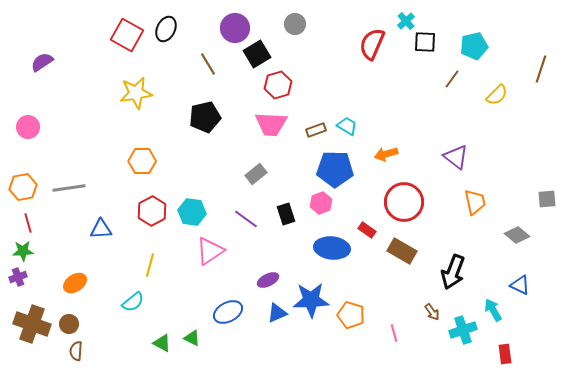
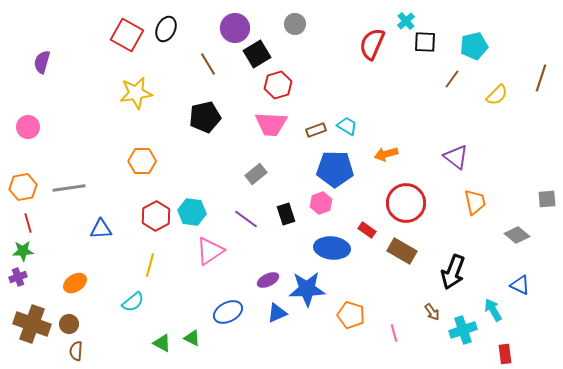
purple semicircle at (42, 62): rotated 40 degrees counterclockwise
brown line at (541, 69): moved 9 px down
red circle at (404, 202): moved 2 px right, 1 px down
red hexagon at (152, 211): moved 4 px right, 5 px down
blue star at (311, 300): moved 4 px left, 11 px up
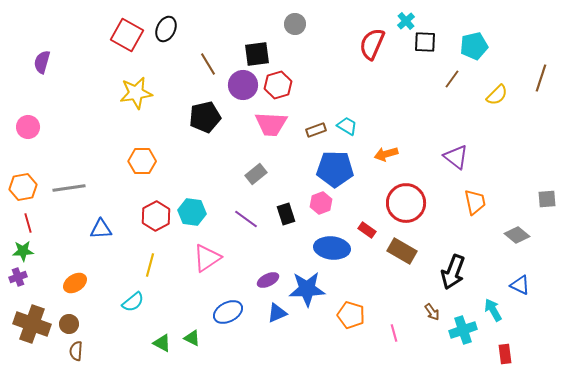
purple circle at (235, 28): moved 8 px right, 57 px down
black square at (257, 54): rotated 24 degrees clockwise
pink triangle at (210, 251): moved 3 px left, 7 px down
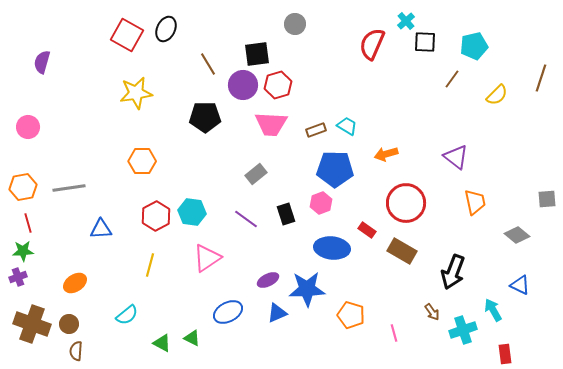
black pentagon at (205, 117): rotated 12 degrees clockwise
cyan semicircle at (133, 302): moved 6 px left, 13 px down
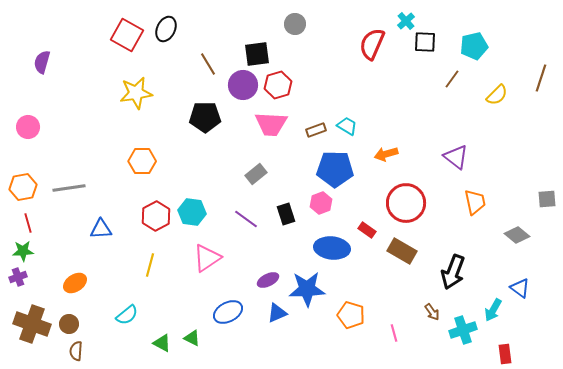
blue triangle at (520, 285): moved 3 px down; rotated 10 degrees clockwise
cyan arrow at (493, 310): rotated 120 degrees counterclockwise
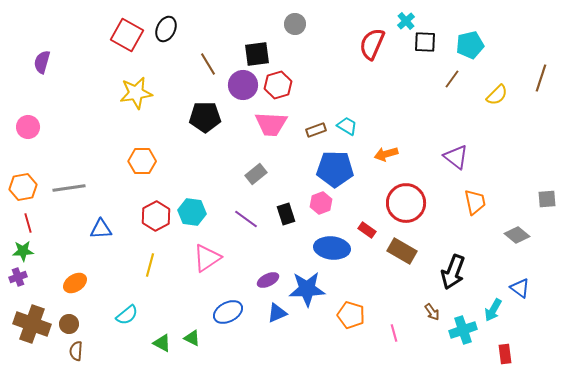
cyan pentagon at (474, 46): moved 4 px left, 1 px up
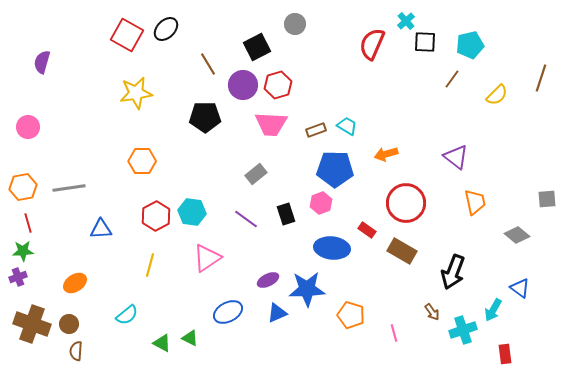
black ellipse at (166, 29): rotated 20 degrees clockwise
black square at (257, 54): moved 7 px up; rotated 20 degrees counterclockwise
green triangle at (192, 338): moved 2 px left
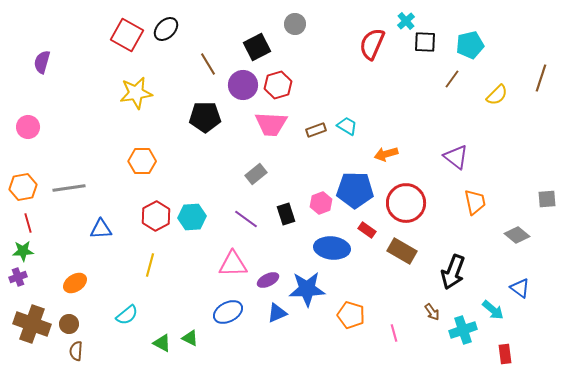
blue pentagon at (335, 169): moved 20 px right, 21 px down
cyan hexagon at (192, 212): moved 5 px down; rotated 12 degrees counterclockwise
pink triangle at (207, 258): moved 26 px right, 6 px down; rotated 32 degrees clockwise
cyan arrow at (493, 310): rotated 80 degrees counterclockwise
